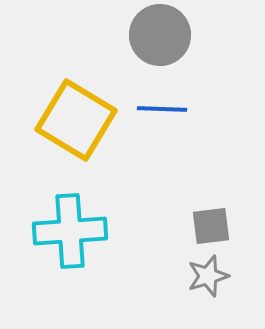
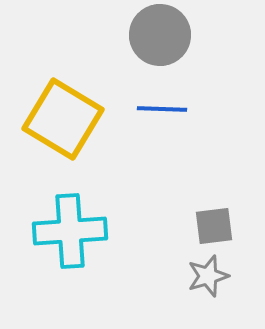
yellow square: moved 13 px left, 1 px up
gray square: moved 3 px right
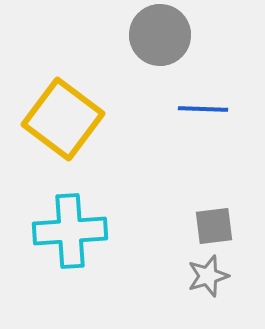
blue line: moved 41 px right
yellow square: rotated 6 degrees clockwise
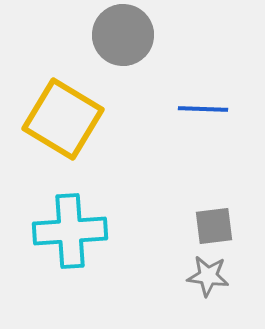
gray circle: moved 37 px left
yellow square: rotated 6 degrees counterclockwise
gray star: rotated 24 degrees clockwise
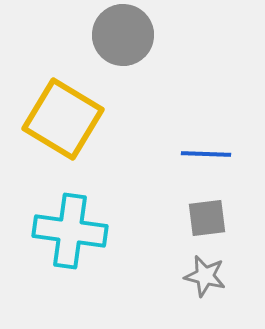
blue line: moved 3 px right, 45 px down
gray square: moved 7 px left, 8 px up
cyan cross: rotated 12 degrees clockwise
gray star: moved 3 px left; rotated 6 degrees clockwise
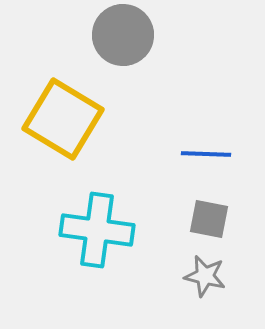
gray square: moved 2 px right, 1 px down; rotated 18 degrees clockwise
cyan cross: moved 27 px right, 1 px up
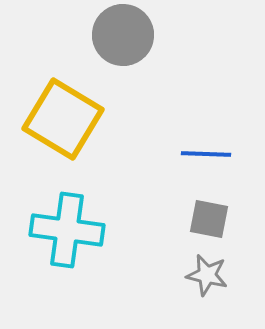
cyan cross: moved 30 px left
gray star: moved 2 px right, 1 px up
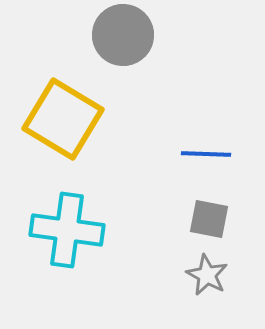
gray star: rotated 15 degrees clockwise
